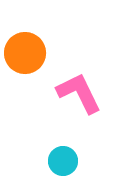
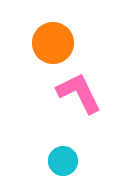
orange circle: moved 28 px right, 10 px up
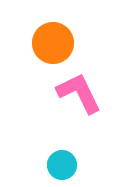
cyan circle: moved 1 px left, 4 px down
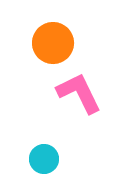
cyan circle: moved 18 px left, 6 px up
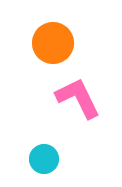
pink L-shape: moved 1 px left, 5 px down
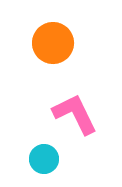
pink L-shape: moved 3 px left, 16 px down
